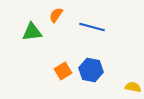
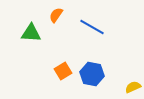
blue line: rotated 15 degrees clockwise
green triangle: moved 1 px left, 1 px down; rotated 10 degrees clockwise
blue hexagon: moved 1 px right, 4 px down
yellow semicircle: rotated 35 degrees counterclockwise
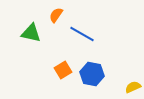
blue line: moved 10 px left, 7 px down
green triangle: rotated 10 degrees clockwise
orange square: moved 1 px up
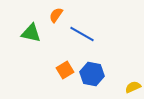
orange square: moved 2 px right
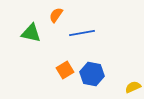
blue line: moved 1 px up; rotated 40 degrees counterclockwise
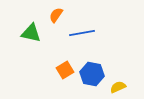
yellow semicircle: moved 15 px left
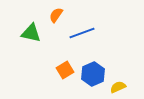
blue line: rotated 10 degrees counterclockwise
blue hexagon: moved 1 px right; rotated 25 degrees clockwise
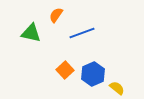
orange square: rotated 12 degrees counterclockwise
yellow semicircle: moved 1 px left, 1 px down; rotated 63 degrees clockwise
